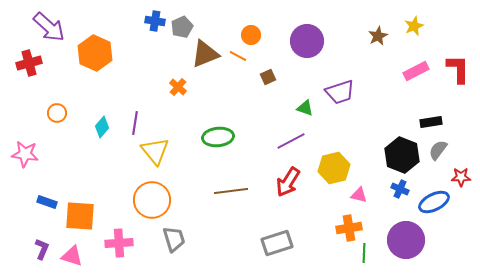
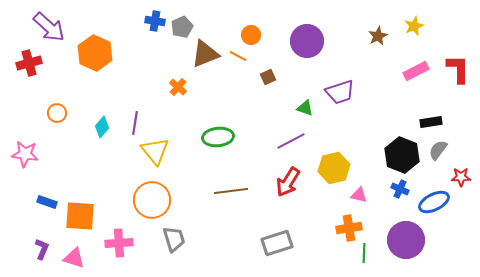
pink triangle at (72, 256): moved 2 px right, 2 px down
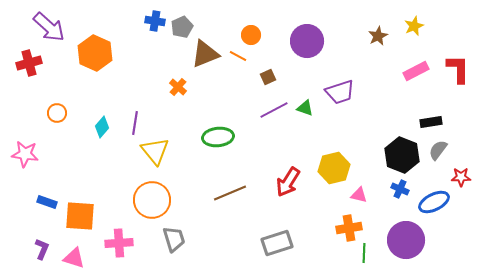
purple line at (291, 141): moved 17 px left, 31 px up
brown line at (231, 191): moved 1 px left, 2 px down; rotated 16 degrees counterclockwise
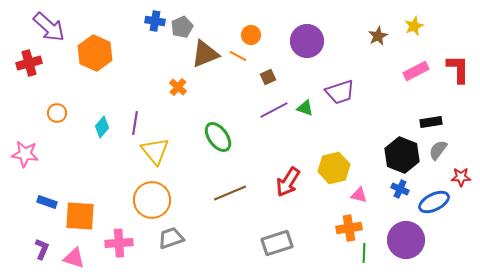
green ellipse at (218, 137): rotated 60 degrees clockwise
gray trapezoid at (174, 239): moved 3 px left, 1 px up; rotated 92 degrees counterclockwise
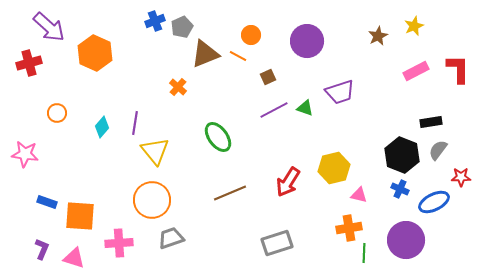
blue cross at (155, 21): rotated 30 degrees counterclockwise
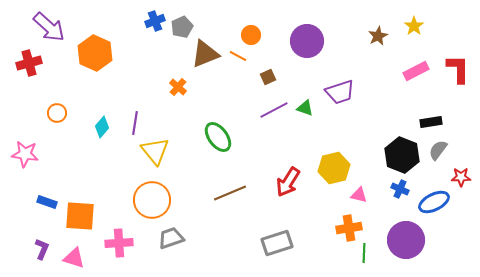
yellow star at (414, 26): rotated 12 degrees counterclockwise
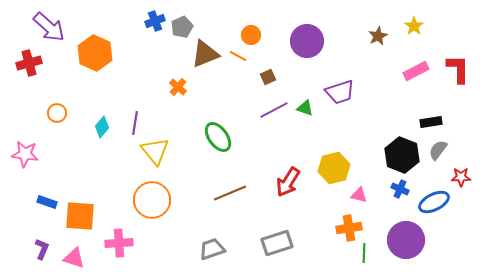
gray trapezoid at (171, 238): moved 41 px right, 11 px down
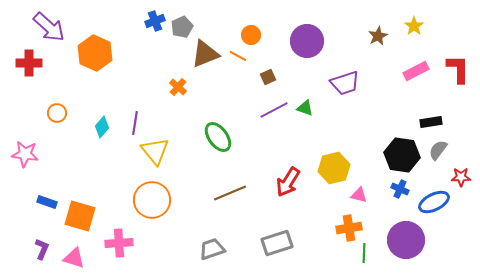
red cross at (29, 63): rotated 15 degrees clockwise
purple trapezoid at (340, 92): moved 5 px right, 9 px up
black hexagon at (402, 155): rotated 12 degrees counterclockwise
orange square at (80, 216): rotated 12 degrees clockwise
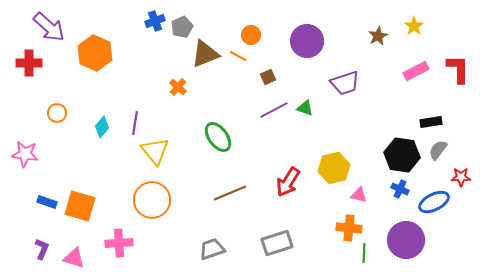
orange square at (80, 216): moved 10 px up
orange cross at (349, 228): rotated 15 degrees clockwise
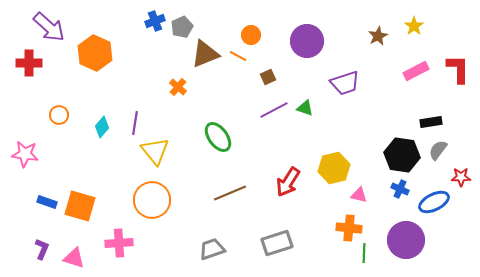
orange circle at (57, 113): moved 2 px right, 2 px down
